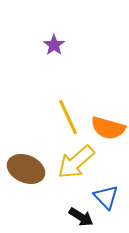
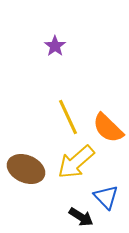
purple star: moved 1 px right, 1 px down
orange semicircle: rotated 28 degrees clockwise
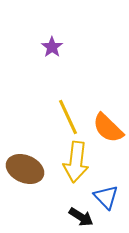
purple star: moved 3 px left, 1 px down
yellow arrow: rotated 42 degrees counterclockwise
brown ellipse: moved 1 px left
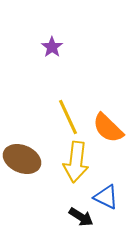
brown ellipse: moved 3 px left, 10 px up
blue triangle: rotated 20 degrees counterclockwise
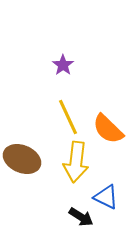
purple star: moved 11 px right, 18 px down
orange semicircle: moved 1 px down
